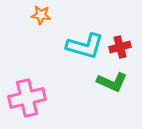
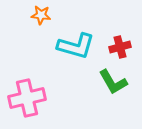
cyan L-shape: moved 9 px left
green L-shape: moved 1 px right; rotated 36 degrees clockwise
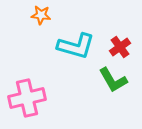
red cross: rotated 20 degrees counterclockwise
green L-shape: moved 2 px up
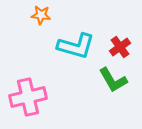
pink cross: moved 1 px right, 1 px up
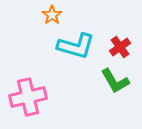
orange star: moved 11 px right; rotated 30 degrees clockwise
green L-shape: moved 2 px right, 1 px down
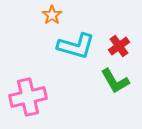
red cross: moved 1 px left, 1 px up
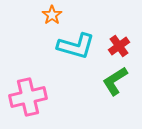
green L-shape: rotated 88 degrees clockwise
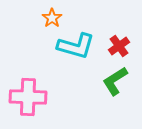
orange star: moved 3 px down
pink cross: rotated 15 degrees clockwise
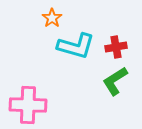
red cross: moved 3 px left, 1 px down; rotated 25 degrees clockwise
pink cross: moved 8 px down
